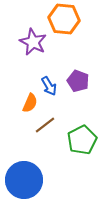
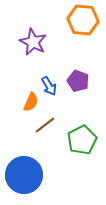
orange hexagon: moved 19 px right, 1 px down
orange semicircle: moved 1 px right, 1 px up
blue circle: moved 5 px up
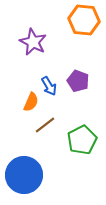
orange hexagon: moved 1 px right
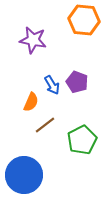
purple star: moved 2 px up; rotated 16 degrees counterclockwise
purple pentagon: moved 1 px left, 1 px down
blue arrow: moved 3 px right, 1 px up
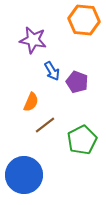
blue arrow: moved 14 px up
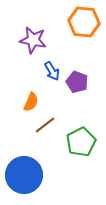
orange hexagon: moved 2 px down
green pentagon: moved 1 px left, 2 px down
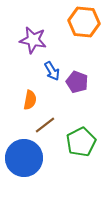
orange semicircle: moved 1 px left, 2 px up; rotated 12 degrees counterclockwise
blue circle: moved 17 px up
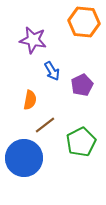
purple pentagon: moved 5 px right, 3 px down; rotated 25 degrees clockwise
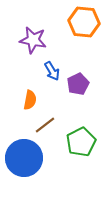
purple pentagon: moved 4 px left, 1 px up
